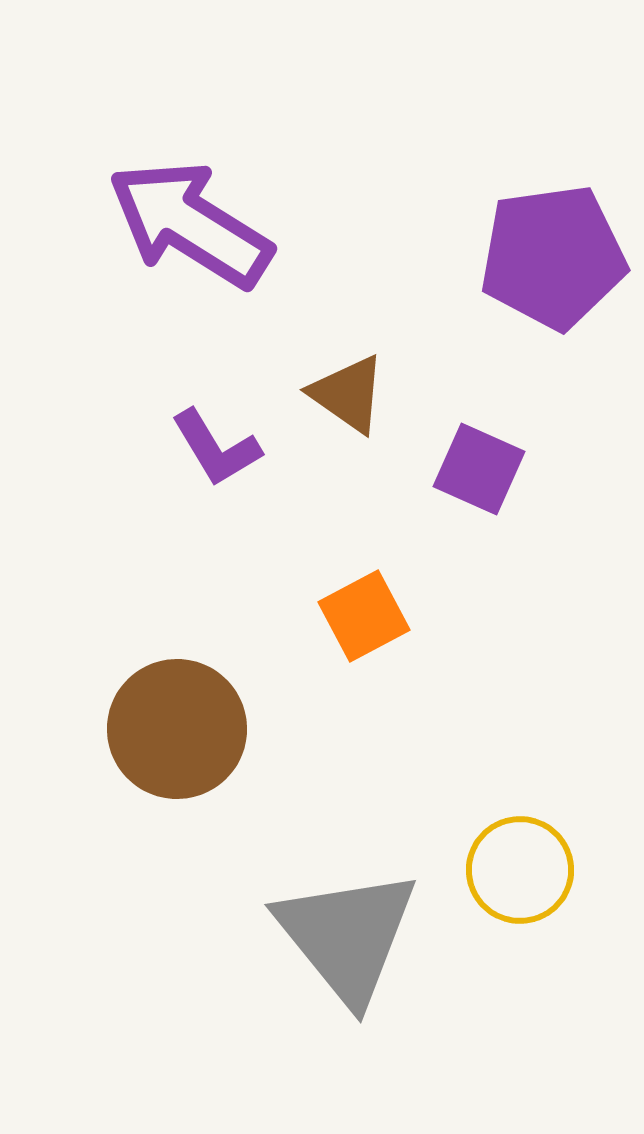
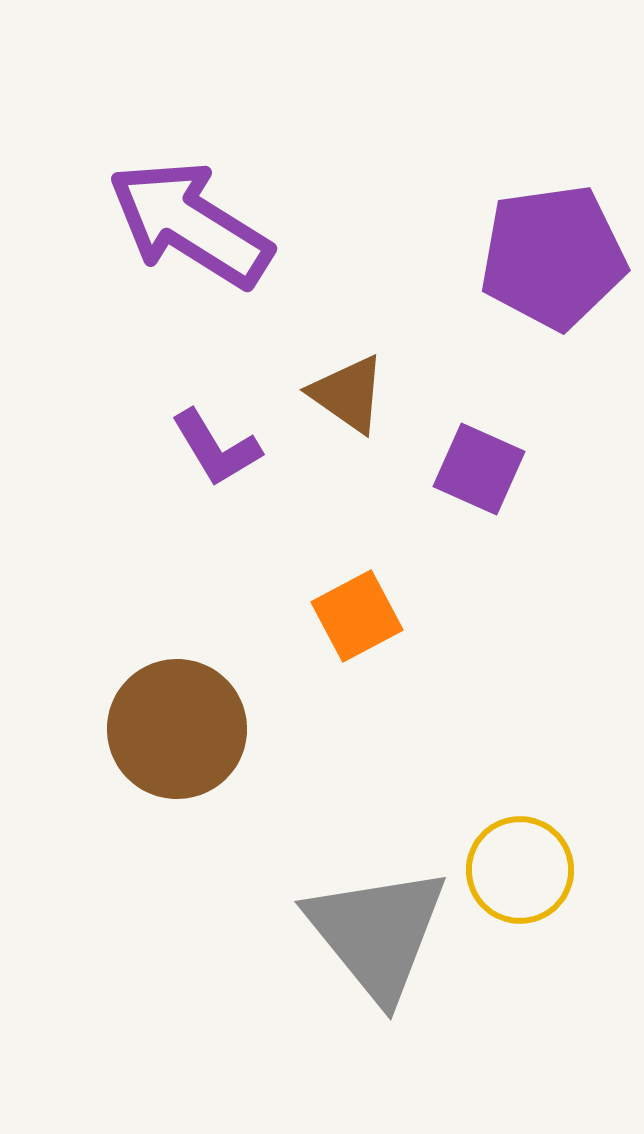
orange square: moved 7 px left
gray triangle: moved 30 px right, 3 px up
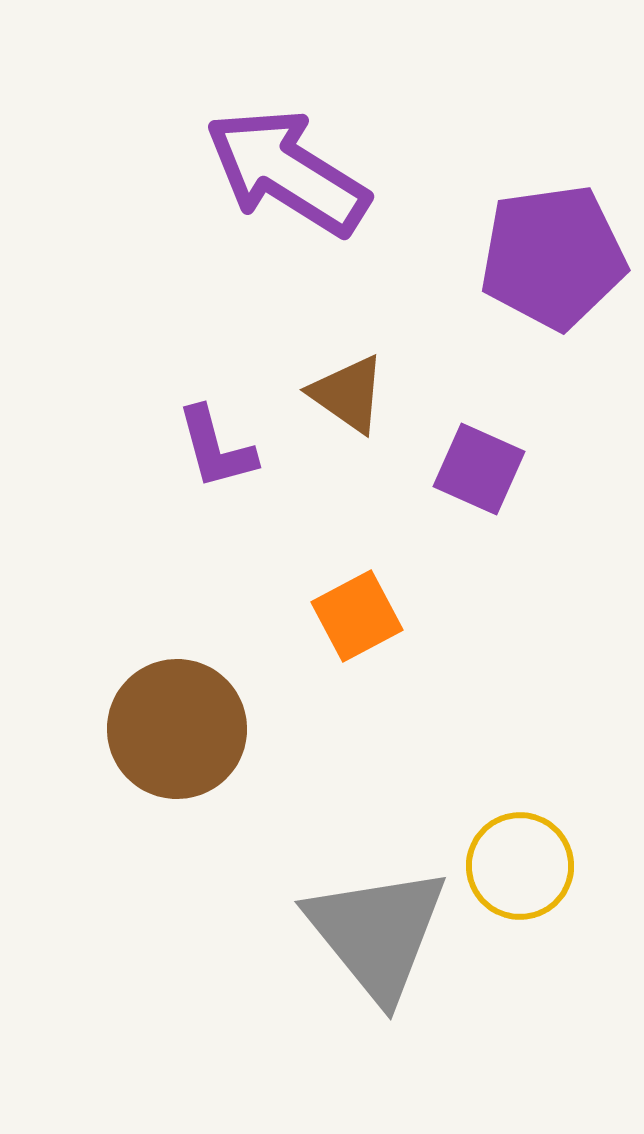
purple arrow: moved 97 px right, 52 px up
purple L-shape: rotated 16 degrees clockwise
yellow circle: moved 4 px up
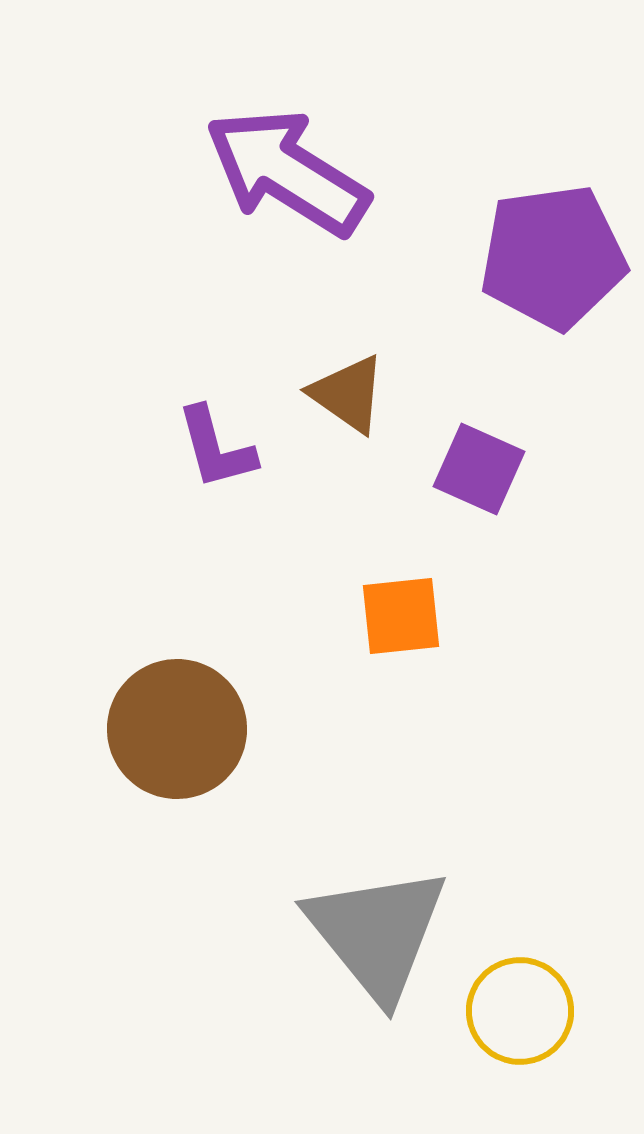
orange square: moved 44 px right; rotated 22 degrees clockwise
yellow circle: moved 145 px down
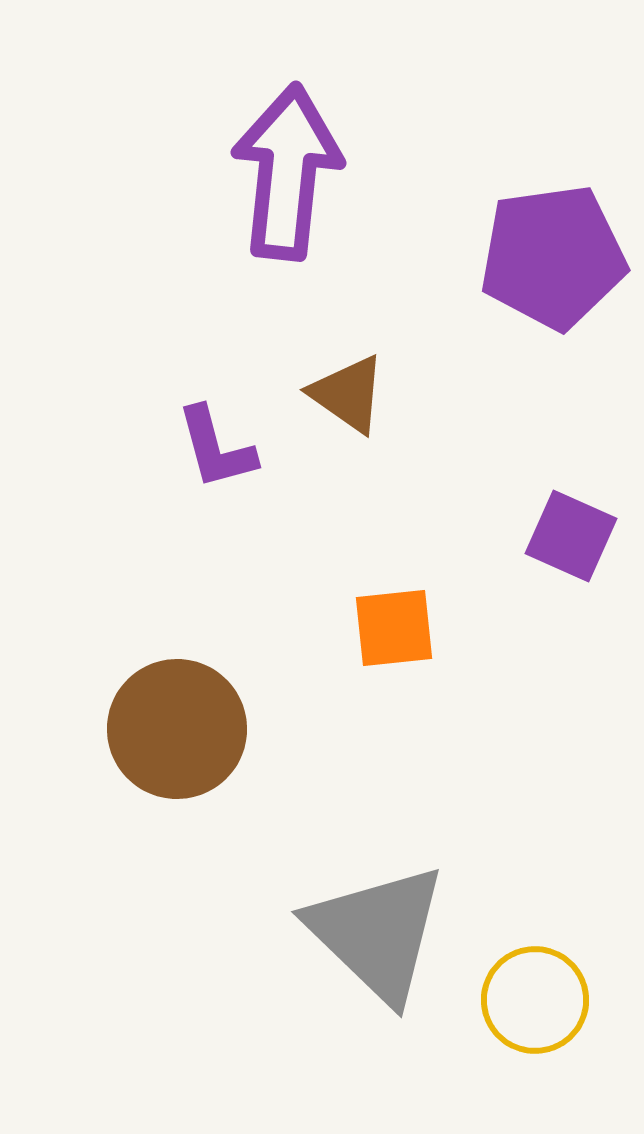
purple arrow: rotated 64 degrees clockwise
purple square: moved 92 px right, 67 px down
orange square: moved 7 px left, 12 px down
gray triangle: rotated 7 degrees counterclockwise
yellow circle: moved 15 px right, 11 px up
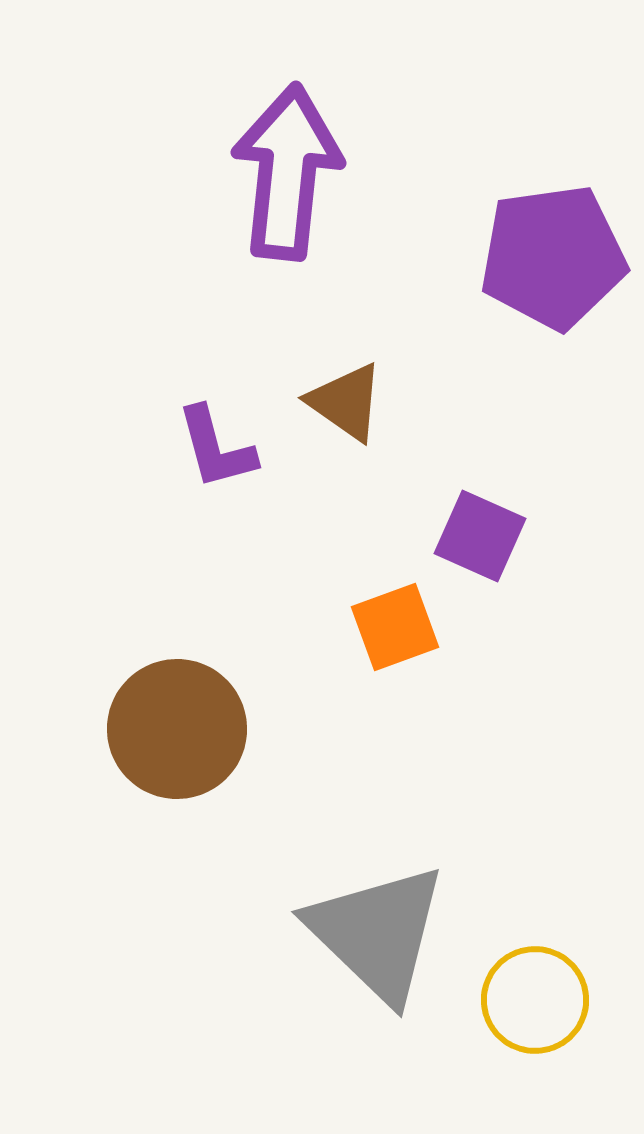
brown triangle: moved 2 px left, 8 px down
purple square: moved 91 px left
orange square: moved 1 px right, 1 px up; rotated 14 degrees counterclockwise
